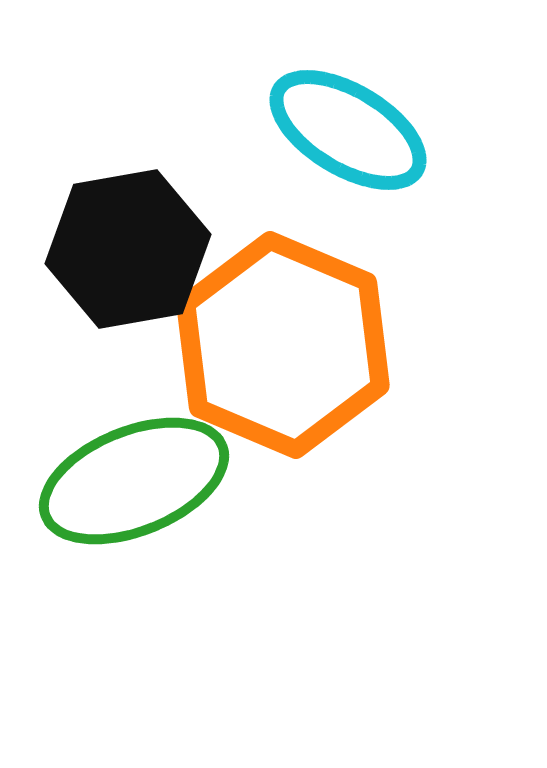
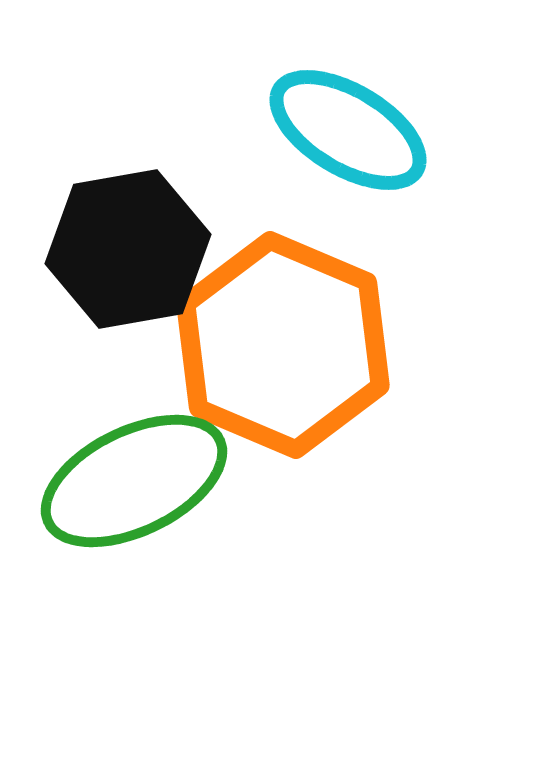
green ellipse: rotated 4 degrees counterclockwise
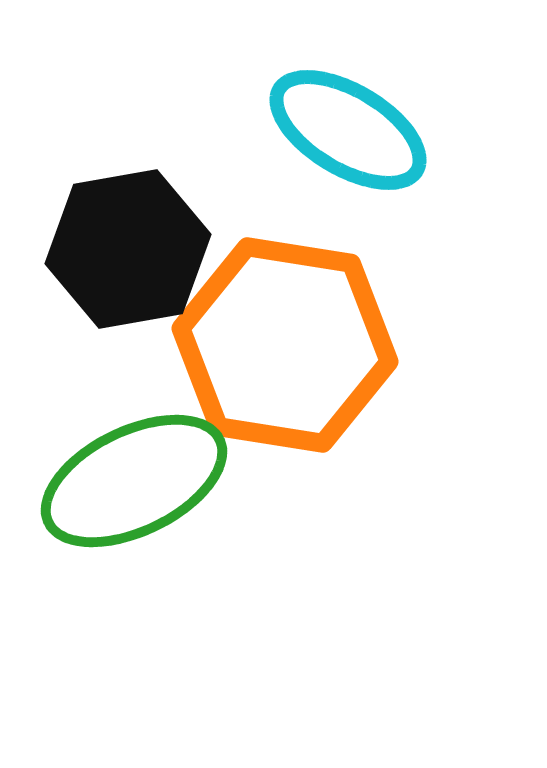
orange hexagon: moved 2 px right; rotated 14 degrees counterclockwise
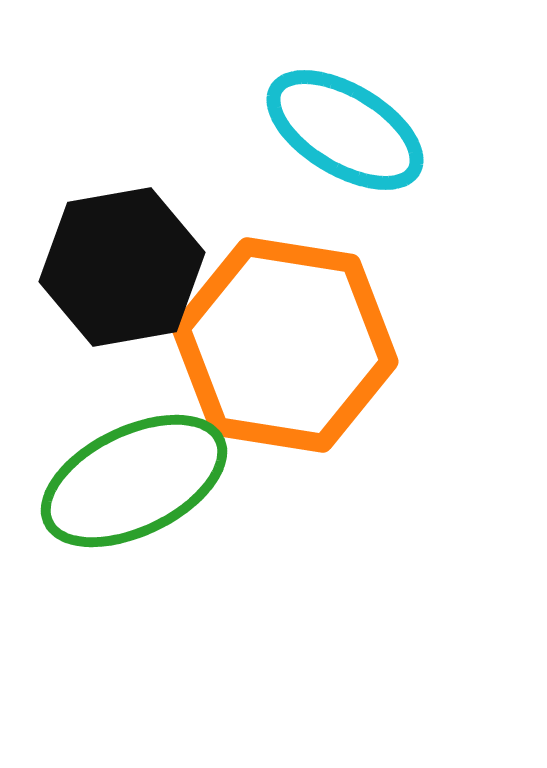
cyan ellipse: moved 3 px left
black hexagon: moved 6 px left, 18 px down
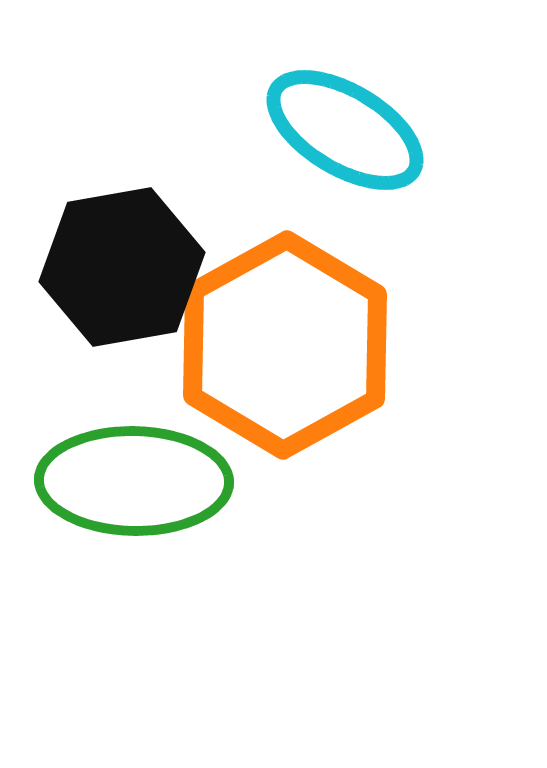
orange hexagon: rotated 22 degrees clockwise
green ellipse: rotated 27 degrees clockwise
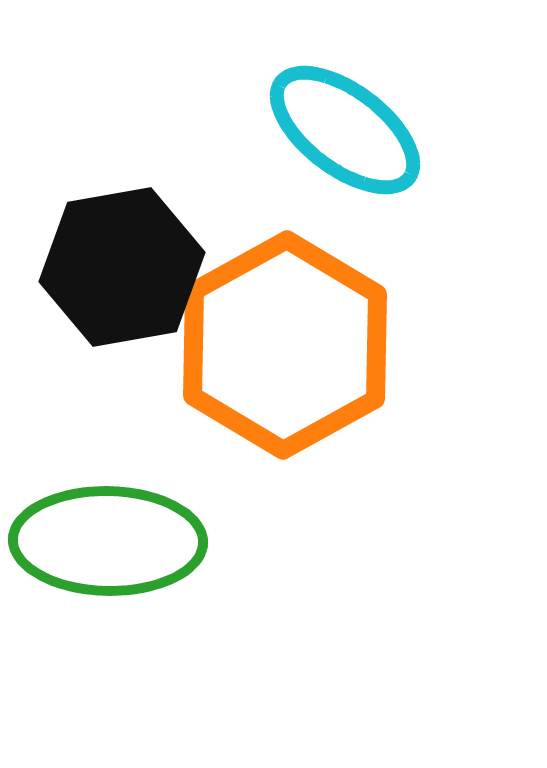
cyan ellipse: rotated 6 degrees clockwise
green ellipse: moved 26 px left, 60 px down
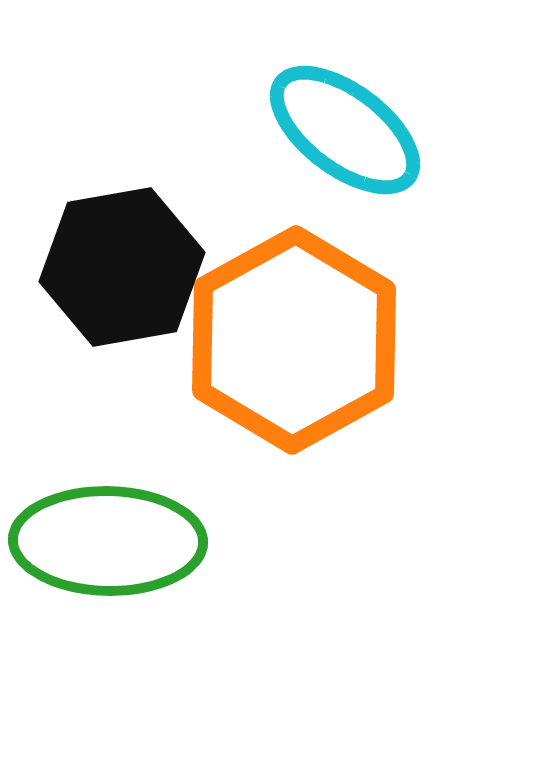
orange hexagon: moved 9 px right, 5 px up
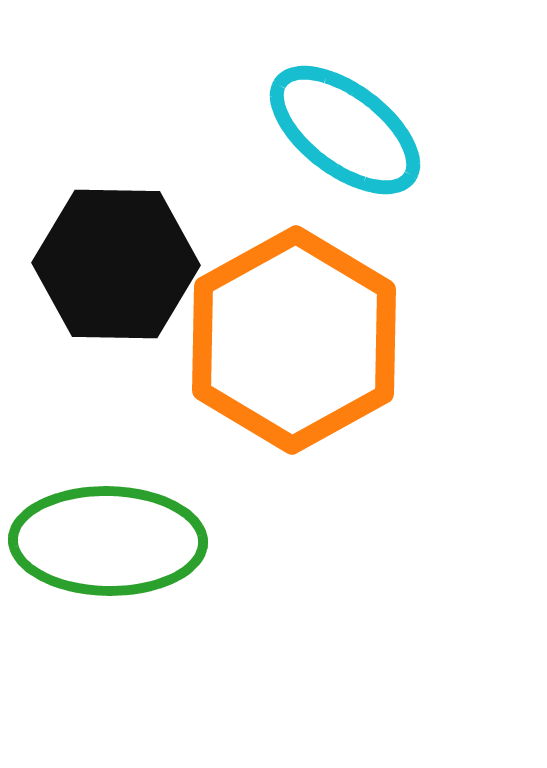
black hexagon: moved 6 px left, 3 px up; rotated 11 degrees clockwise
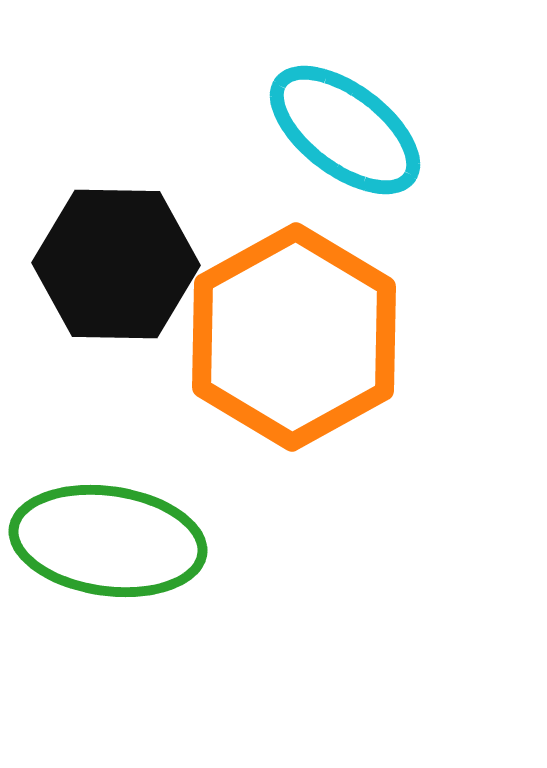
orange hexagon: moved 3 px up
green ellipse: rotated 7 degrees clockwise
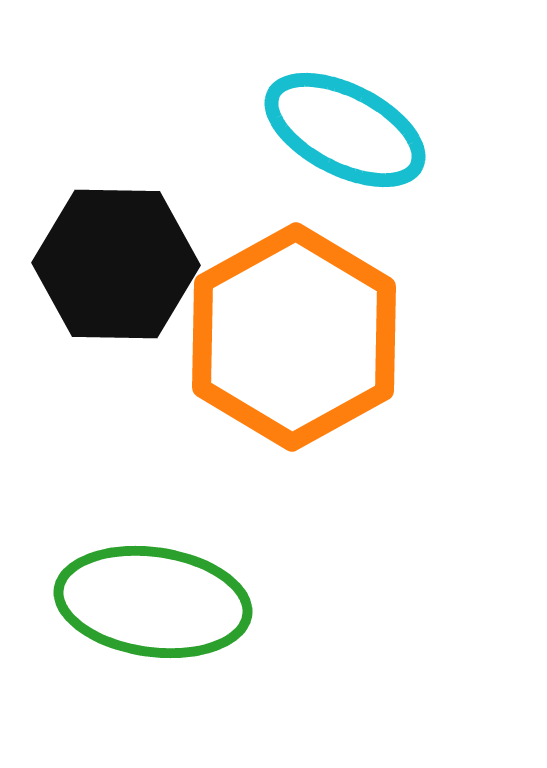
cyan ellipse: rotated 10 degrees counterclockwise
green ellipse: moved 45 px right, 61 px down
